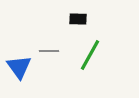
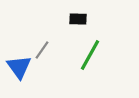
gray line: moved 7 px left, 1 px up; rotated 54 degrees counterclockwise
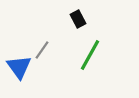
black rectangle: rotated 60 degrees clockwise
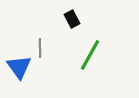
black rectangle: moved 6 px left
gray line: moved 2 px left, 2 px up; rotated 36 degrees counterclockwise
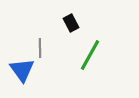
black rectangle: moved 1 px left, 4 px down
blue triangle: moved 3 px right, 3 px down
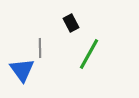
green line: moved 1 px left, 1 px up
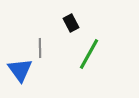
blue triangle: moved 2 px left
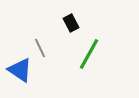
gray line: rotated 24 degrees counterclockwise
blue triangle: rotated 20 degrees counterclockwise
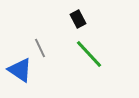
black rectangle: moved 7 px right, 4 px up
green line: rotated 72 degrees counterclockwise
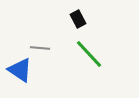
gray line: rotated 60 degrees counterclockwise
